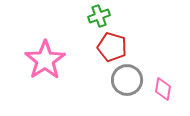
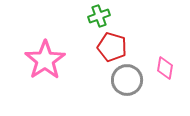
pink diamond: moved 2 px right, 21 px up
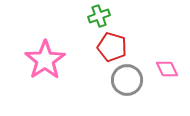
pink diamond: moved 2 px right, 1 px down; rotated 35 degrees counterclockwise
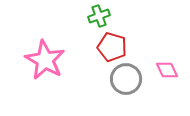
pink star: rotated 9 degrees counterclockwise
pink diamond: moved 1 px down
gray circle: moved 1 px left, 1 px up
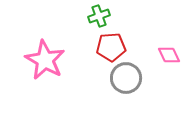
red pentagon: moved 1 px left; rotated 20 degrees counterclockwise
pink diamond: moved 2 px right, 15 px up
gray circle: moved 1 px up
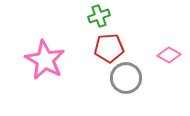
red pentagon: moved 2 px left, 1 px down
pink diamond: rotated 35 degrees counterclockwise
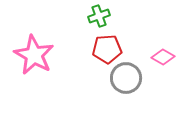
red pentagon: moved 2 px left, 1 px down
pink diamond: moved 6 px left, 2 px down
pink star: moved 11 px left, 5 px up
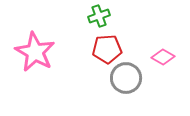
pink star: moved 1 px right, 3 px up
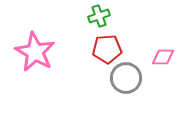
pink diamond: rotated 30 degrees counterclockwise
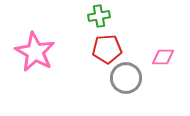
green cross: rotated 10 degrees clockwise
